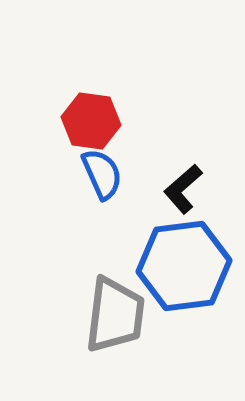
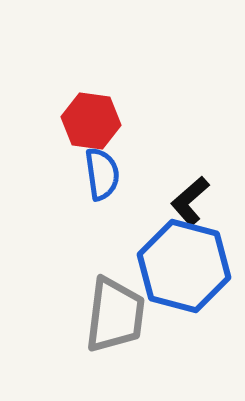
blue semicircle: rotated 16 degrees clockwise
black L-shape: moved 7 px right, 12 px down
blue hexagon: rotated 22 degrees clockwise
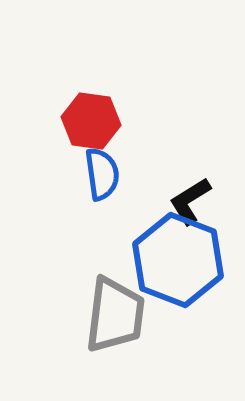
black L-shape: rotated 9 degrees clockwise
blue hexagon: moved 6 px left, 6 px up; rotated 6 degrees clockwise
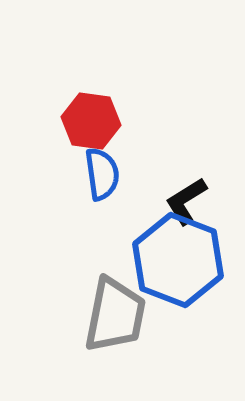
black L-shape: moved 4 px left
gray trapezoid: rotated 4 degrees clockwise
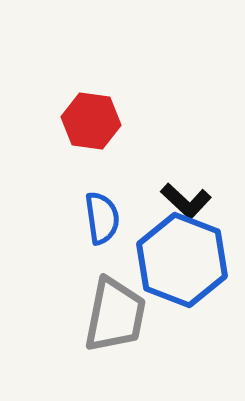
blue semicircle: moved 44 px down
black L-shape: rotated 105 degrees counterclockwise
blue hexagon: moved 4 px right
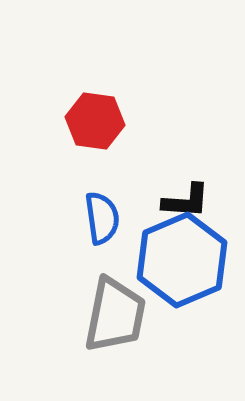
red hexagon: moved 4 px right
black L-shape: rotated 39 degrees counterclockwise
blue hexagon: rotated 16 degrees clockwise
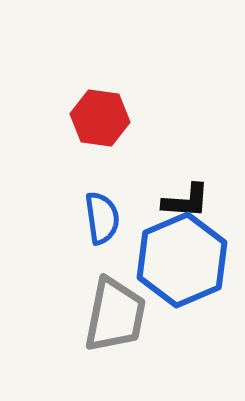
red hexagon: moved 5 px right, 3 px up
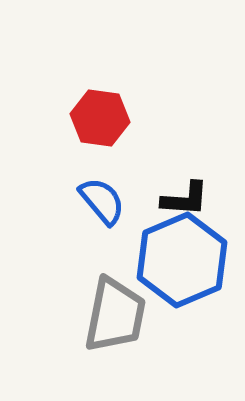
black L-shape: moved 1 px left, 2 px up
blue semicircle: moved 17 px up; rotated 32 degrees counterclockwise
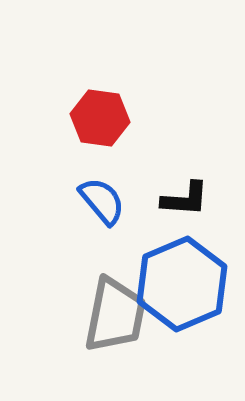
blue hexagon: moved 24 px down
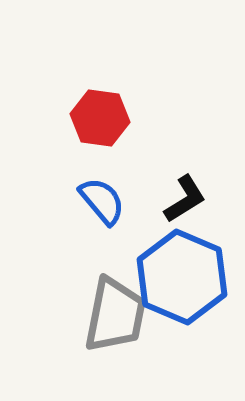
black L-shape: rotated 36 degrees counterclockwise
blue hexagon: moved 7 px up; rotated 14 degrees counterclockwise
